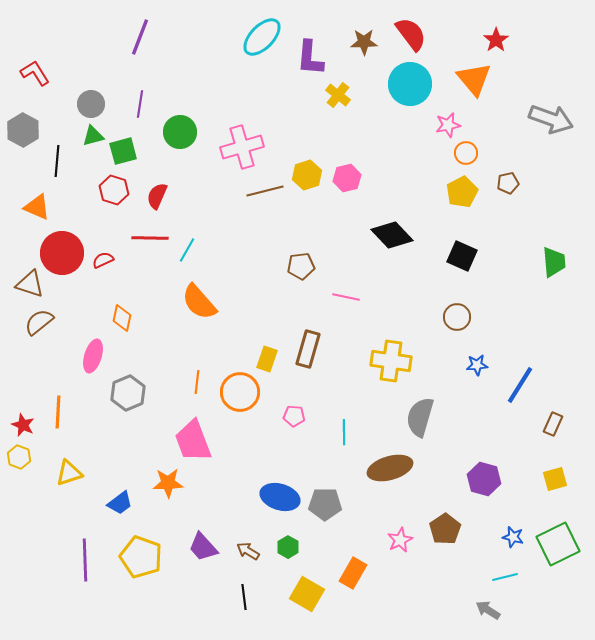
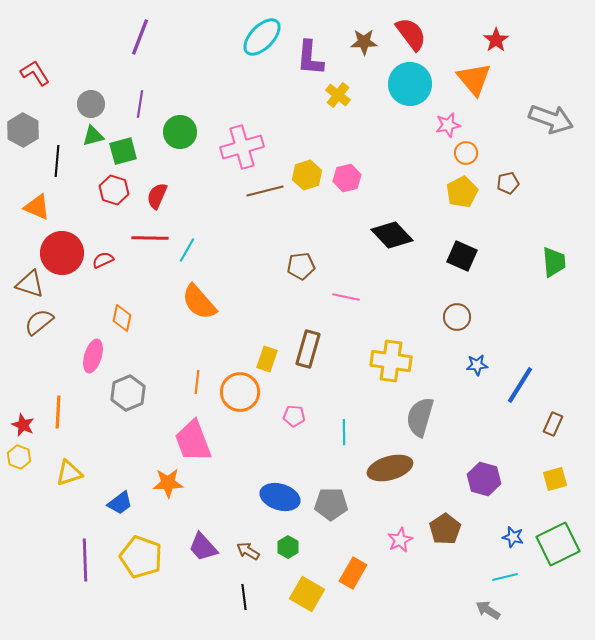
gray pentagon at (325, 504): moved 6 px right
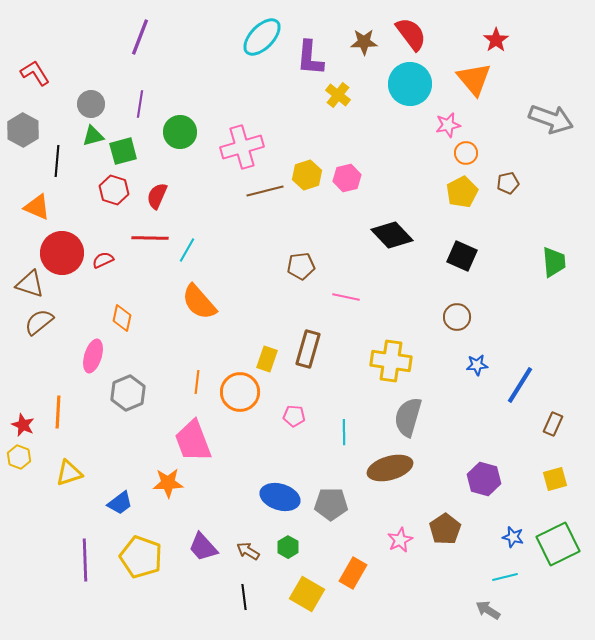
gray semicircle at (420, 417): moved 12 px left
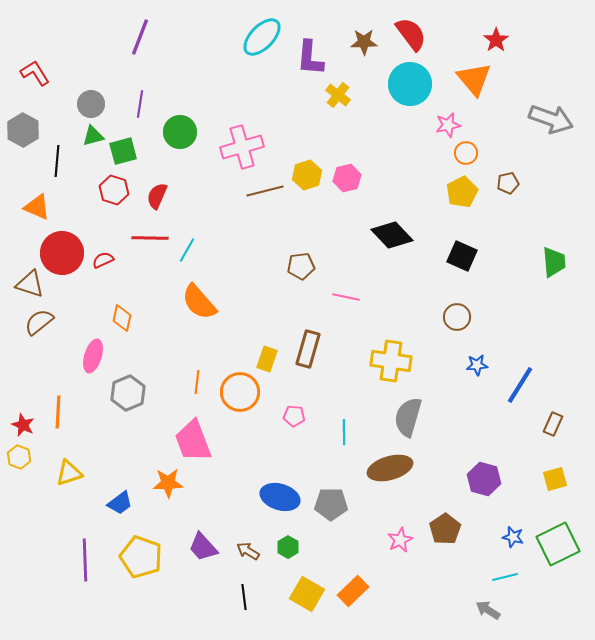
orange rectangle at (353, 573): moved 18 px down; rotated 16 degrees clockwise
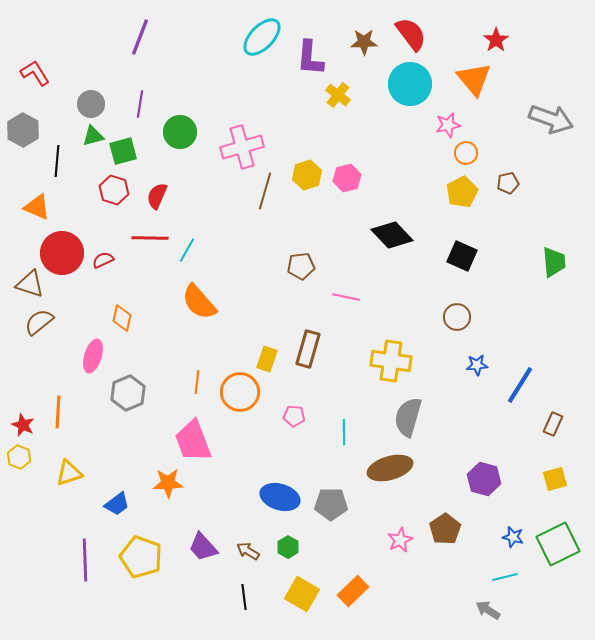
brown line at (265, 191): rotated 60 degrees counterclockwise
blue trapezoid at (120, 503): moved 3 px left, 1 px down
yellow square at (307, 594): moved 5 px left
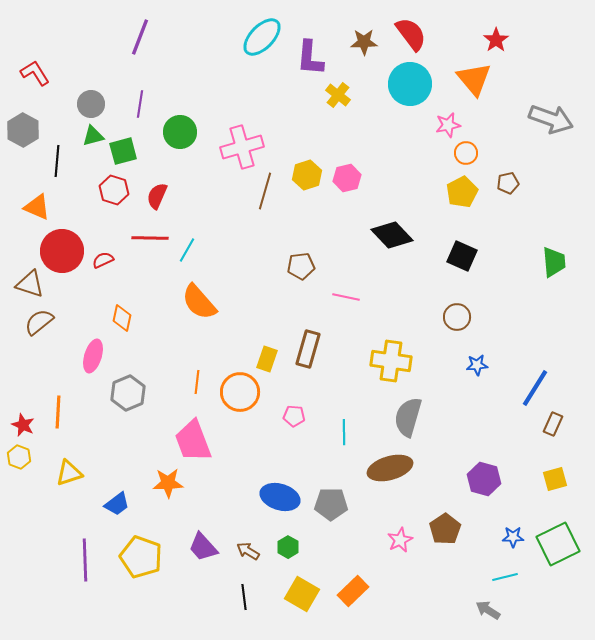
red circle at (62, 253): moved 2 px up
blue line at (520, 385): moved 15 px right, 3 px down
blue star at (513, 537): rotated 15 degrees counterclockwise
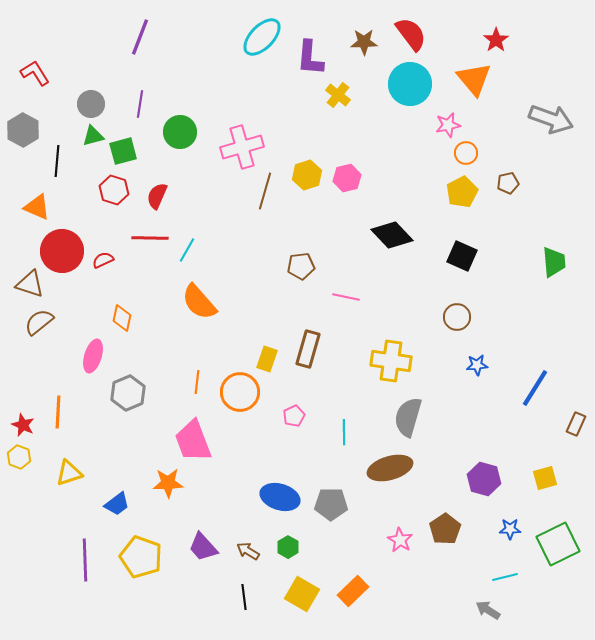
pink pentagon at (294, 416): rotated 30 degrees counterclockwise
brown rectangle at (553, 424): moved 23 px right
yellow square at (555, 479): moved 10 px left, 1 px up
blue star at (513, 537): moved 3 px left, 8 px up
pink star at (400, 540): rotated 15 degrees counterclockwise
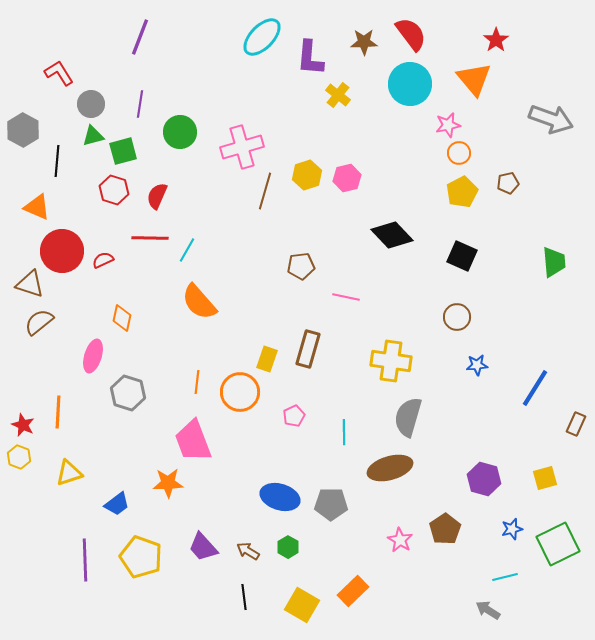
red L-shape at (35, 73): moved 24 px right
orange circle at (466, 153): moved 7 px left
gray hexagon at (128, 393): rotated 20 degrees counterclockwise
blue star at (510, 529): moved 2 px right; rotated 15 degrees counterclockwise
yellow square at (302, 594): moved 11 px down
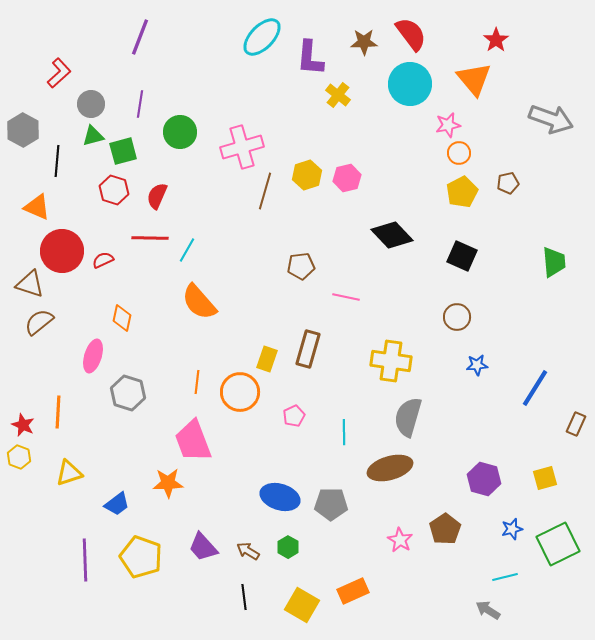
red L-shape at (59, 73): rotated 80 degrees clockwise
orange rectangle at (353, 591): rotated 20 degrees clockwise
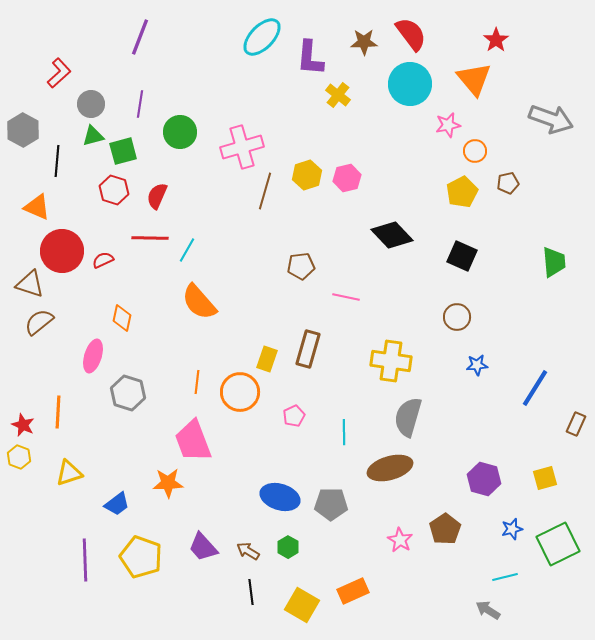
orange circle at (459, 153): moved 16 px right, 2 px up
black line at (244, 597): moved 7 px right, 5 px up
